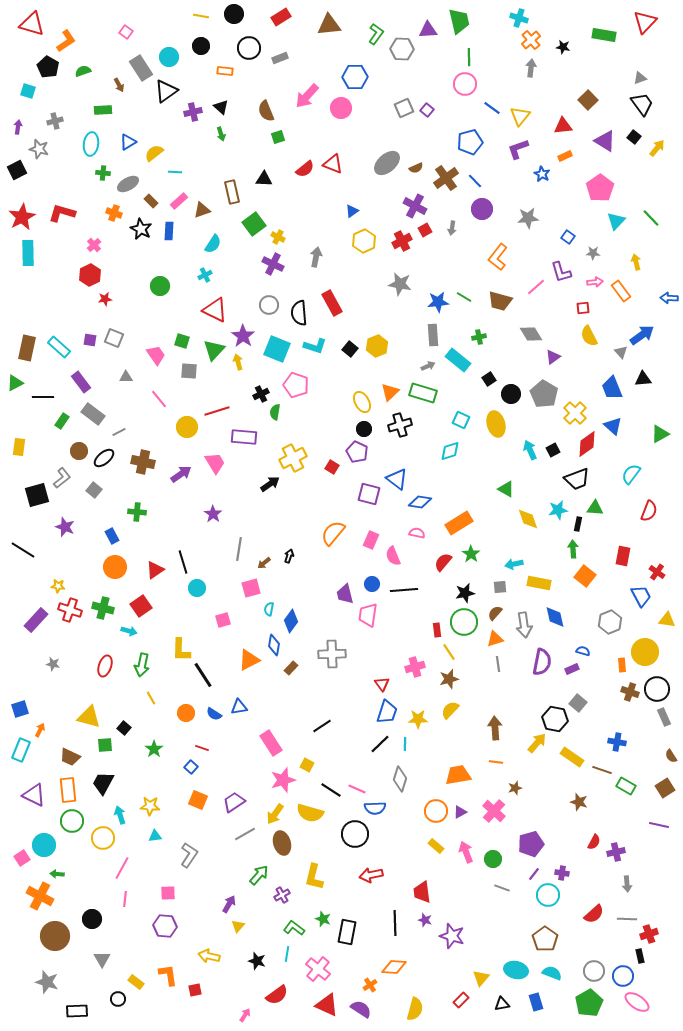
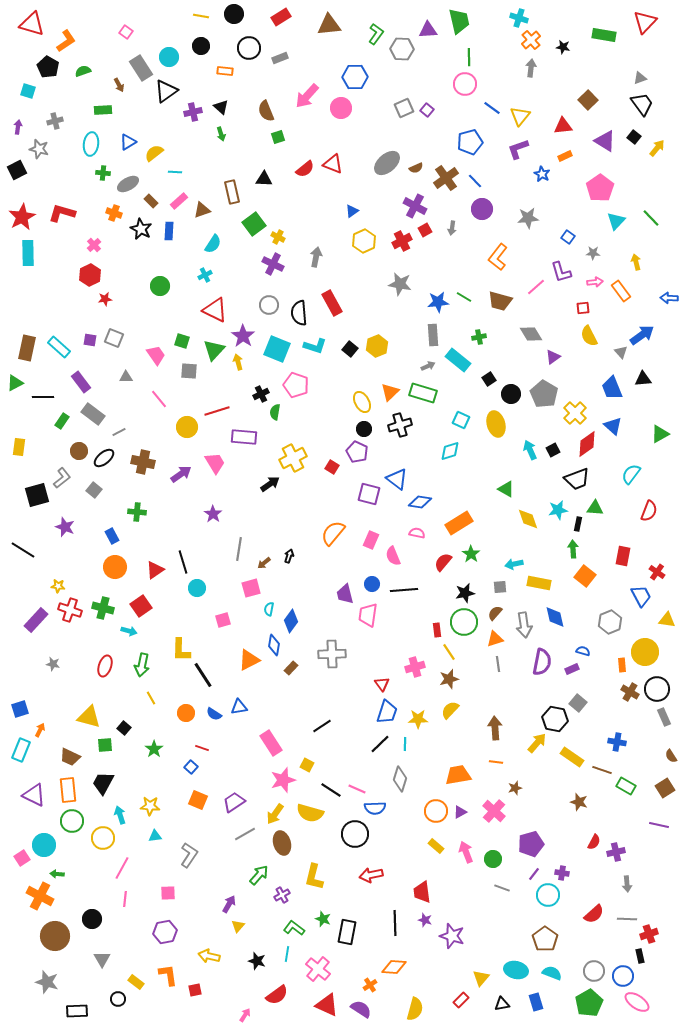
brown cross at (630, 692): rotated 12 degrees clockwise
purple hexagon at (165, 926): moved 6 px down; rotated 15 degrees counterclockwise
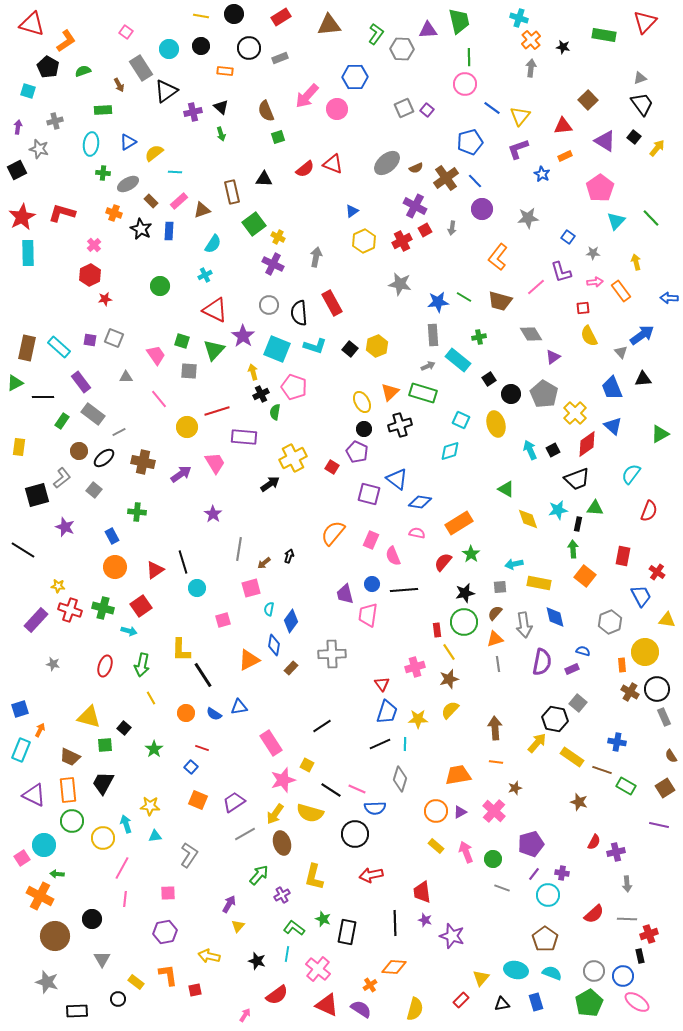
cyan circle at (169, 57): moved 8 px up
pink circle at (341, 108): moved 4 px left, 1 px down
yellow arrow at (238, 362): moved 15 px right, 10 px down
pink pentagon at (296, 385): moved 2 px left, 2 px down
black line at (380, 744): rotated 20 degrees clockwise
cyan arrow at (120, 815): moved 6 px right, 9 px down
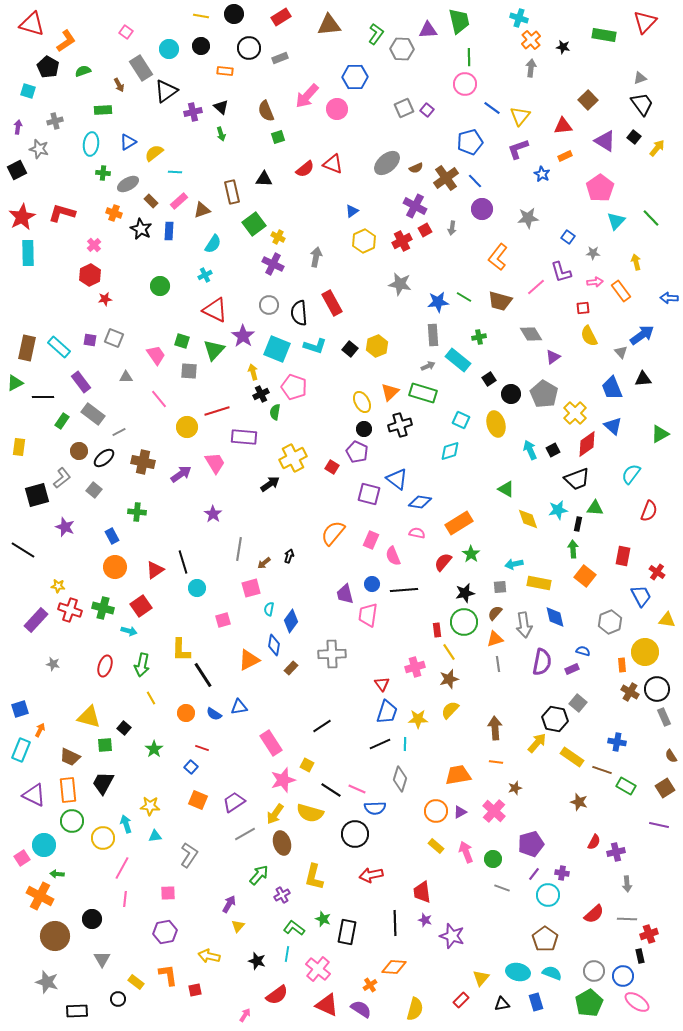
cyan ellipse at (516, 970): moved 2 px right, 2 px down
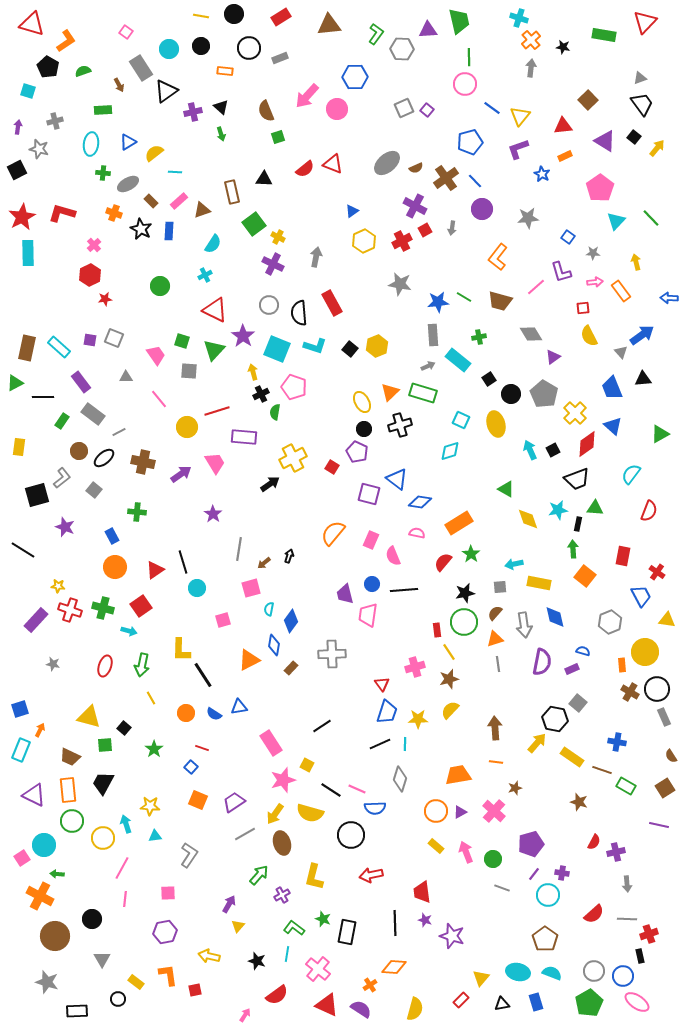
black circle at (355, 834): moved 4 px left, 1 px down
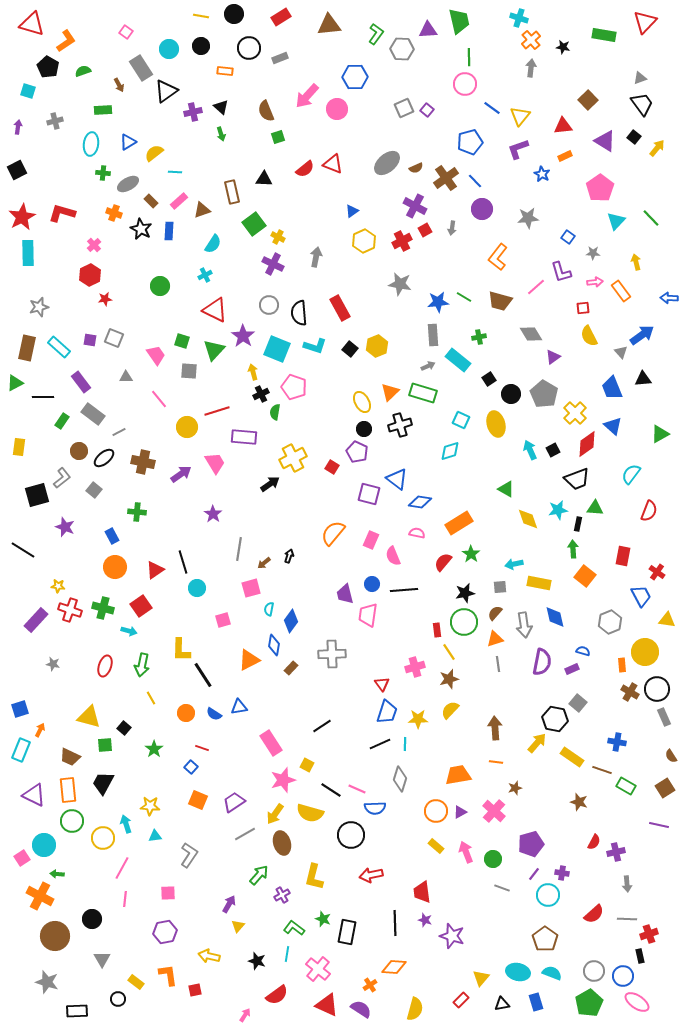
gray star at (39, 149): moved 158 px down; rotated 30 degrees counterclockwise
red rectangle at (332, 303): moved 8 px right, 5 px down
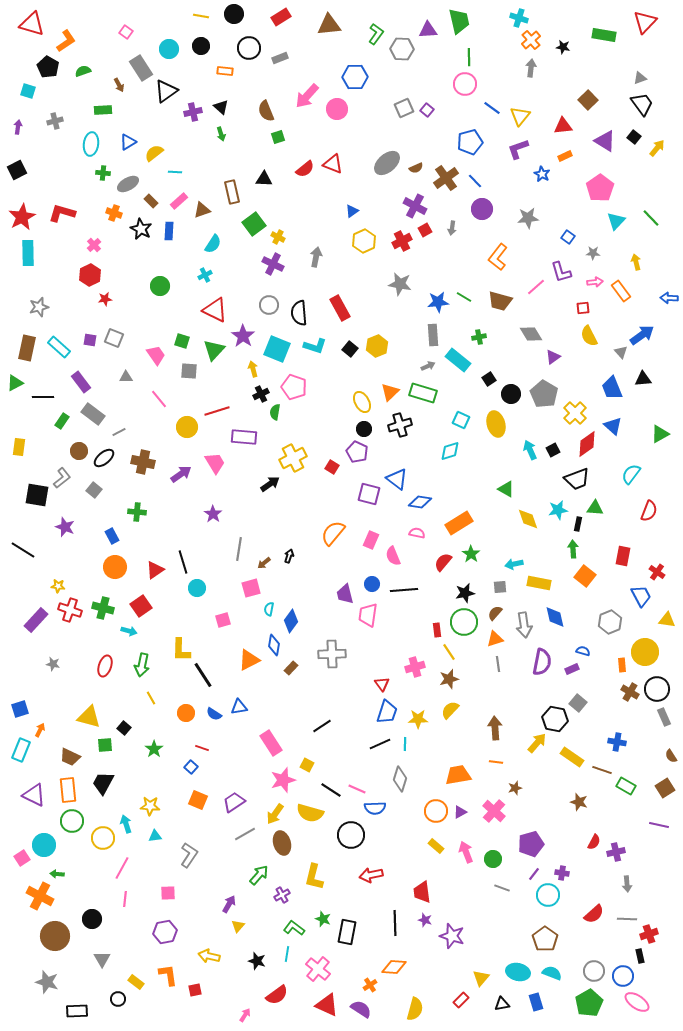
yellow arrow at (253, 372): moved 3 px up
black square at (37, 495): rotated 25 degrees clockwise
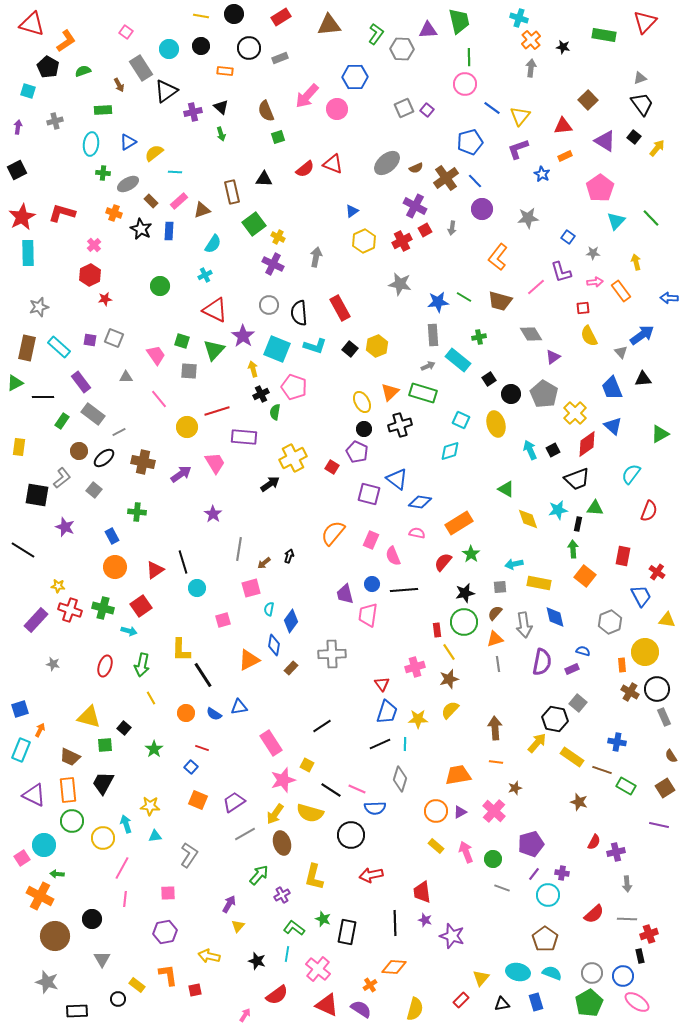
gray circle at (594, 971): moved 2 px left, 2 px down
yellow rectangle at (136, 982): moved 1 px right, 3 px down
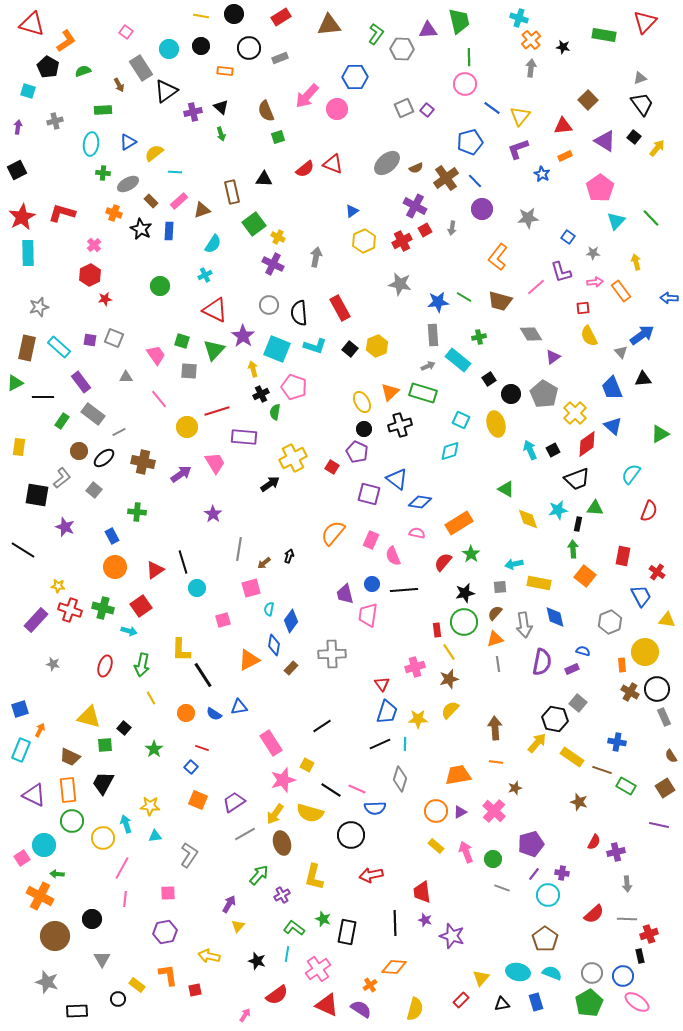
pink cross at (318, 969): rotated 15 degrees clockwise
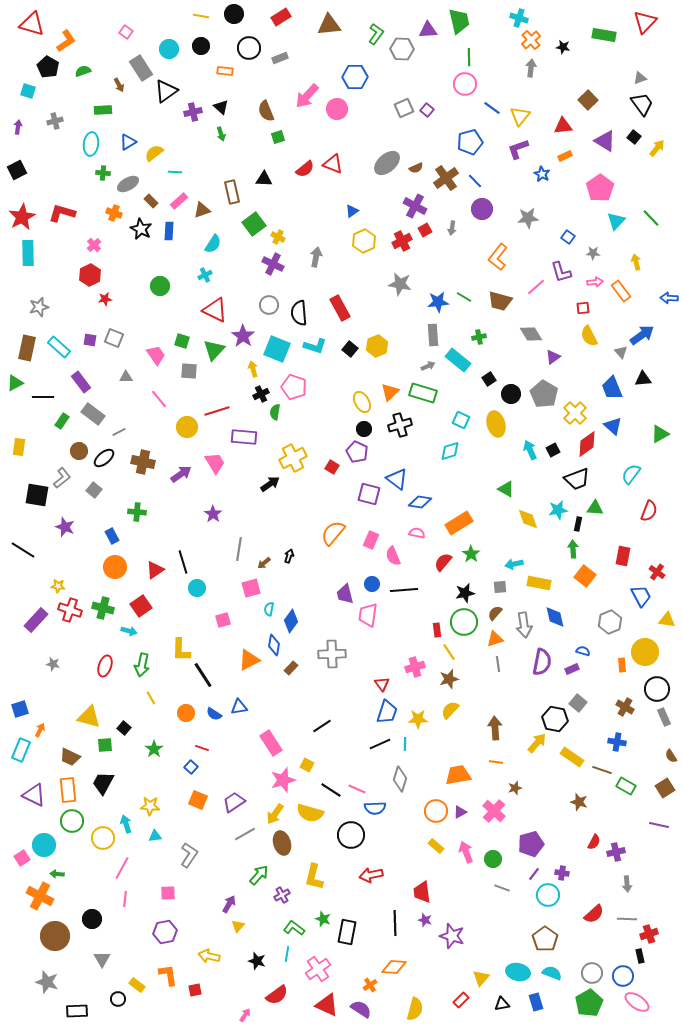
brown cross at (630, 692): moved 5 px left, 15 px down
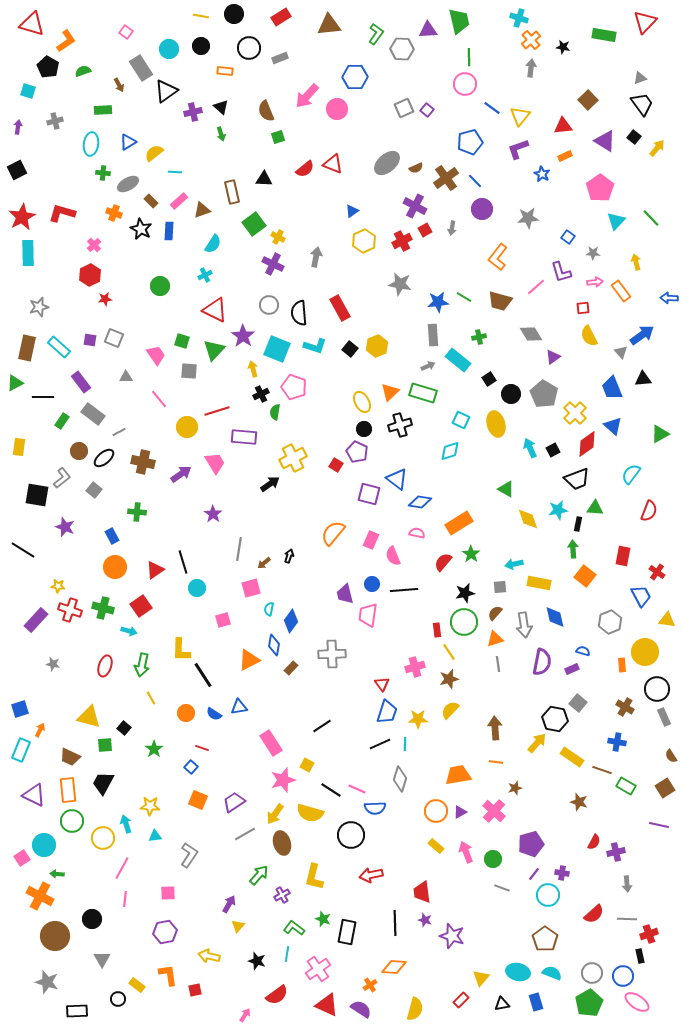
cyan arrow at (530, 450): moved 2 px up
red square at (332, 467): moved 4 px right, 2 px up
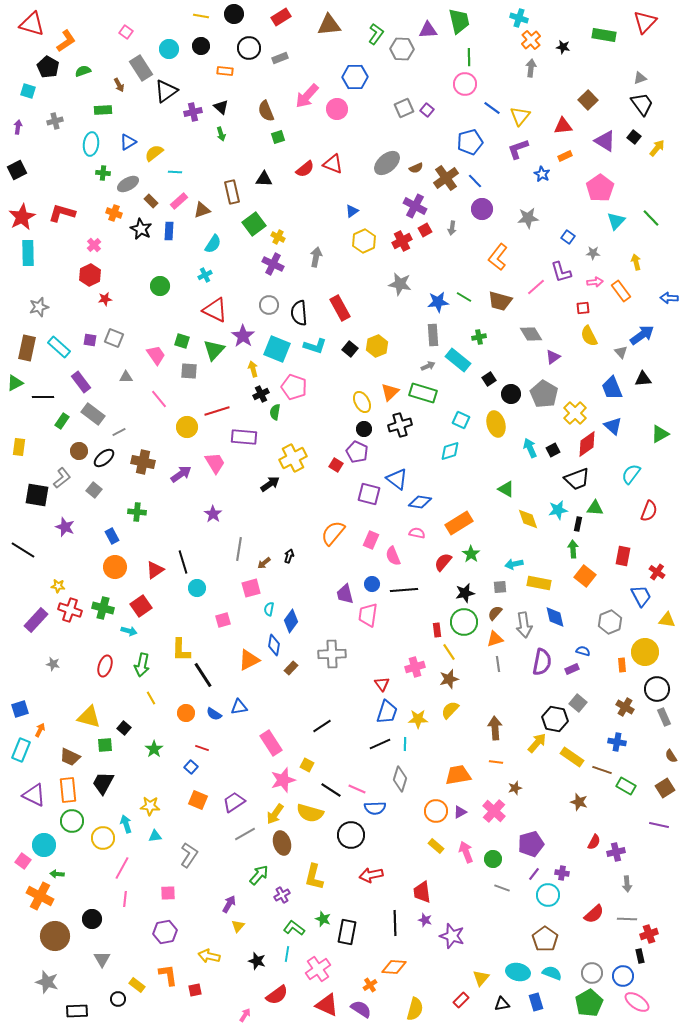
pink square at (22, 858): moved 1 px right, 3 px down; rotated 21 degrees counterclockwise
